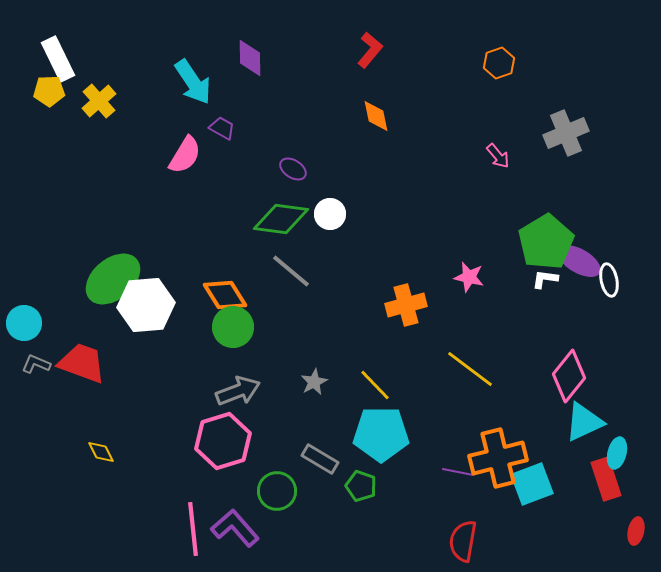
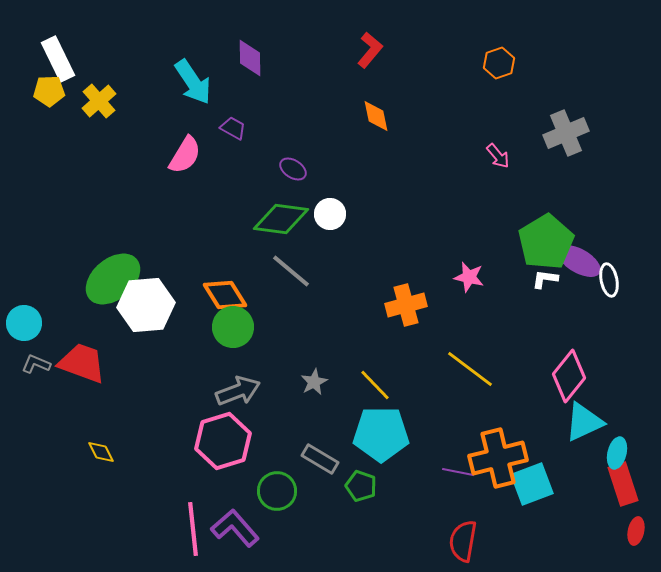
purple trapezoid at (222, 128): moved 11 px right
red rectangle at (606, 479): moved 17 px right, 5 px down
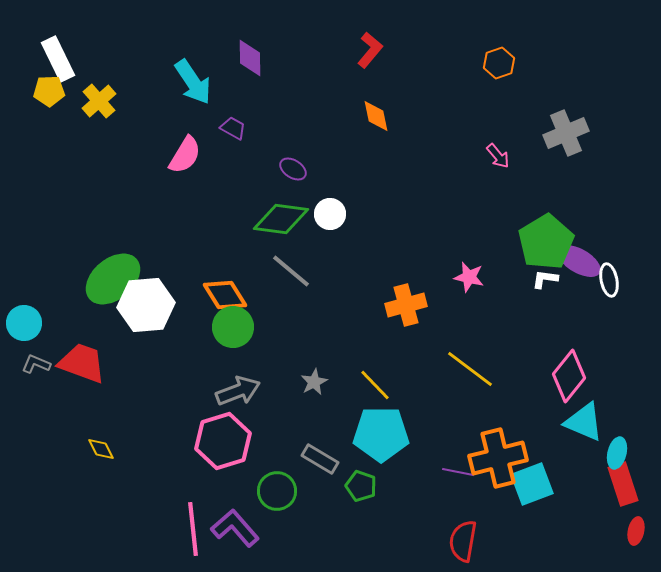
cyan triangle at (584, 422): rotated 48 degrees clockwise
yellow diamond at (101, 452): moved 3 px up
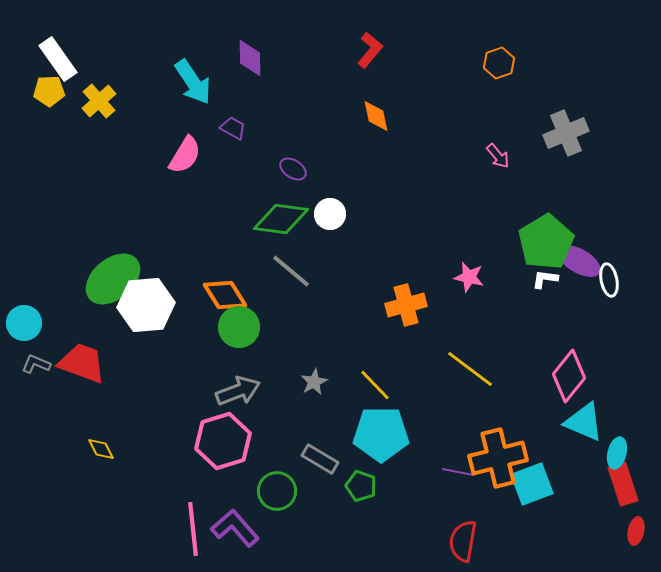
white rectangle at (58, 59): rotated 9 degrees counterclockwise
green circle at (233, 327): moved 6 px right
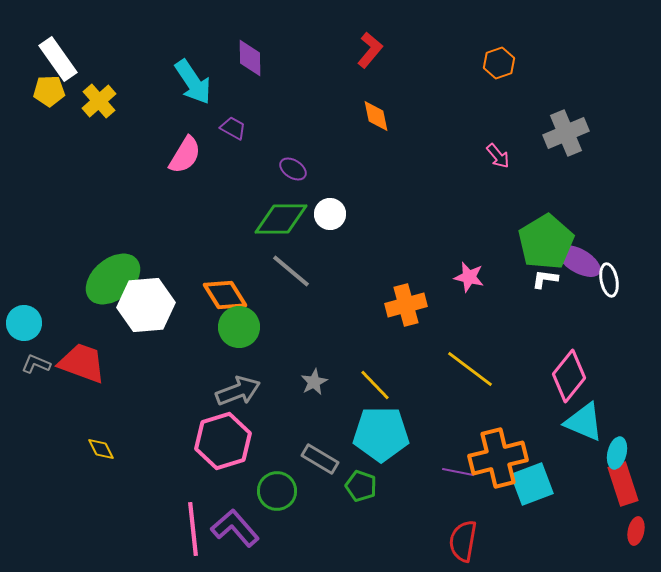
green diamond at (281, 219): rotated 8 degrees counterclockwise
